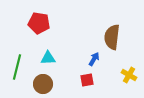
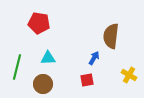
brown semicircle: moved 1 px left, 1 px up
blue arrow: moved 1 px up
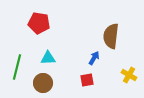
brown circle: moved 1 px up
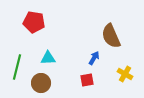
red pentagon: moved 5 px left, 1 px up
brown semicircle: rotated 30 degrees counterclockwise
yellow cross: moved 4 px left, 1 px up
brown circle: moved 2 px left
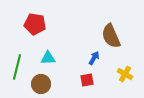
red pentagon: moved 1 px right, 2 px down
brown circle: moved 1 px down
